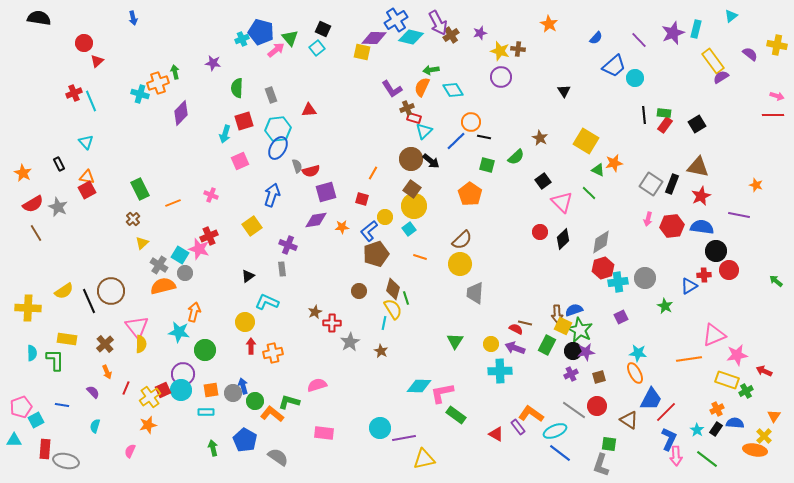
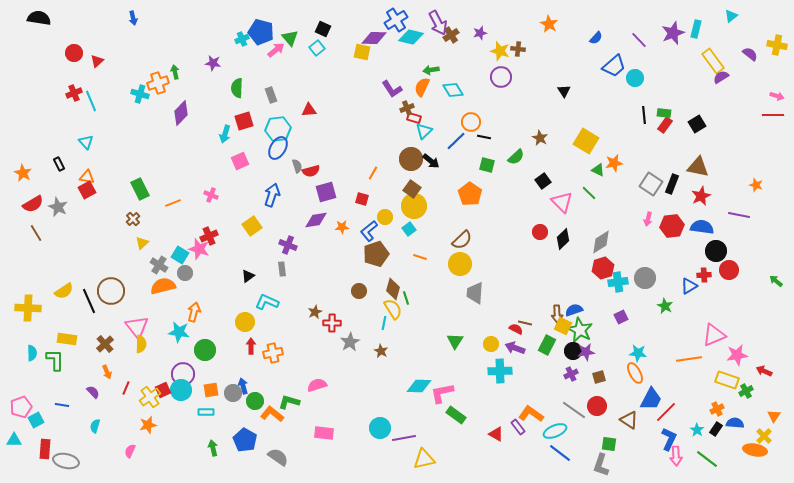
red circle at (84, 43): moved 10 px left, 10 px down
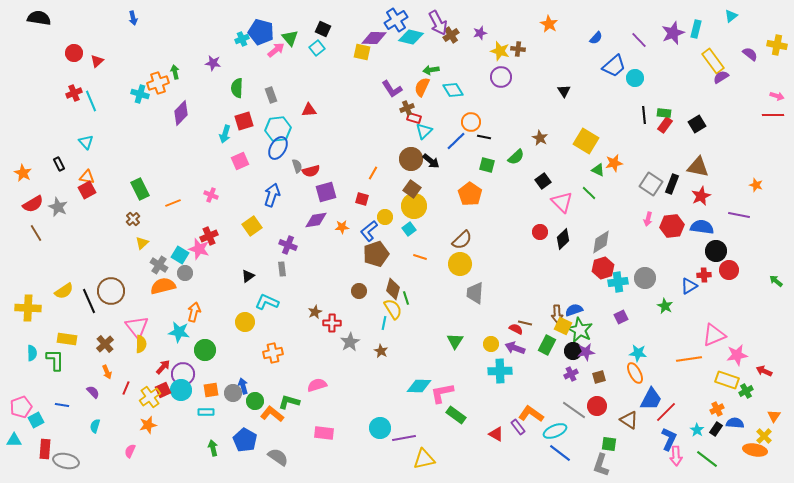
red arrow at (251, 346): moved 88 px left, 21 px down; rotated 42 degrees clockwise
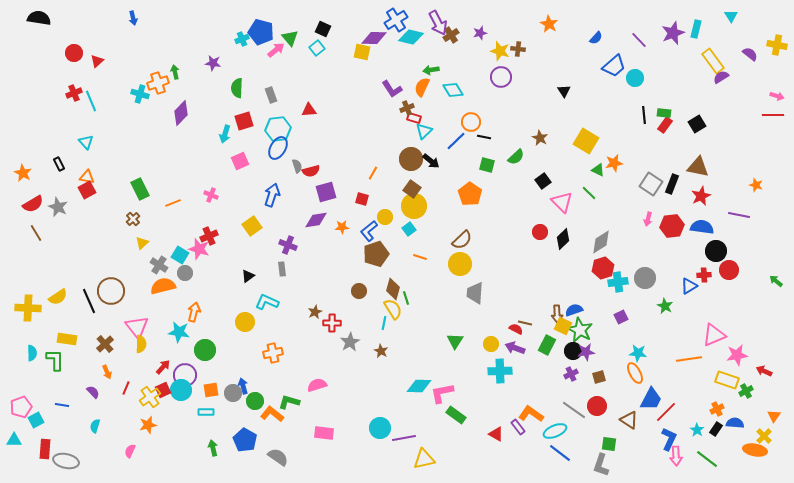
cyan triangle at (731, 16): rotated 24 degrees counterclockwise
yellow semicircle at (64, 291): moved 6 px left, 6 px down
purple circle at (183, 374): moved 2 px right, 1 px down
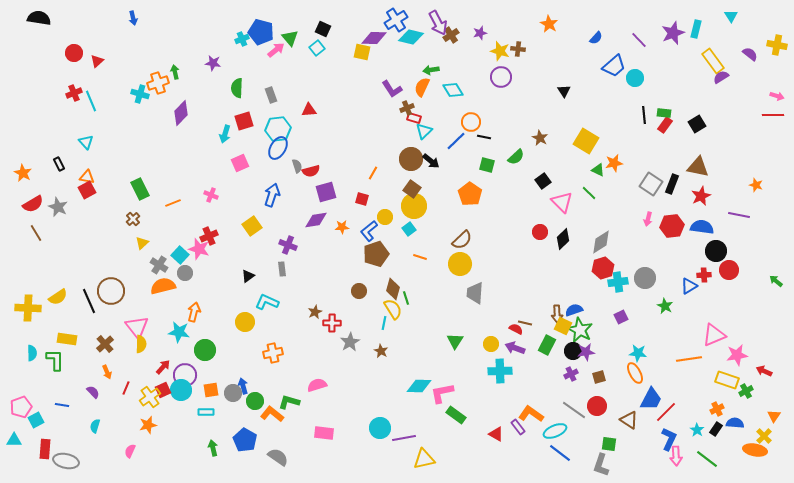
pink square at (240, 161): moved 2 px down
cyan square at (180, 255): rotated 12 degrees clockwise
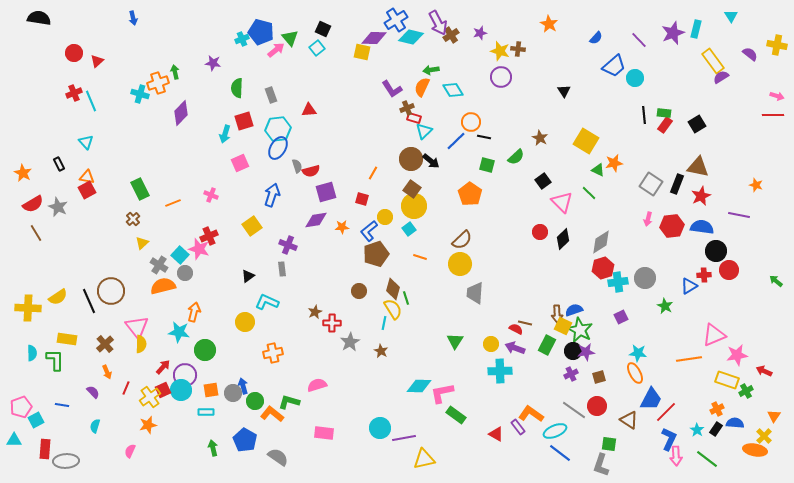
black rectangle at (672, 184): moved 5 px right
gray ellipse at (66, 461): rotated 15 degrees counterclockwise
